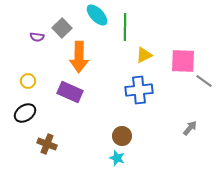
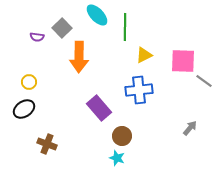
yellow circle: moved 1 px right, 1 px down
purple rectangle: moved 29 px right, 16 px down; rotated 25 degrees clockwise
black ellipse: moved 1 px left, 4 px up
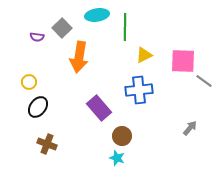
cyan ellipse: rotated 55 degrees counterclockwise
orange arrow: rotated 8 degrees clockwise
black ellipse: moved 14 px right, 2 px up; rotated 20 degrees counterclockwise
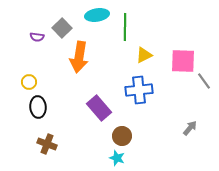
gray line: rotated 18 degrees clockwise
black ellipse: rotated 40 degrees counterclockwise
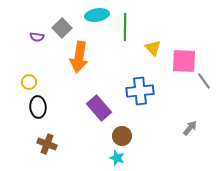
yellow triangle: moved 9 px right, 7 px up; rotated 48 degrees counterclockwise
pink square: moved 1 px right
blue cross: moved 1 px right, 1 px down
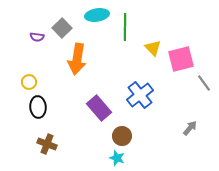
orange arrow: moved 2 px left, 2 px down
pink square: moved 3 px left, 2 px up; rotated 16 degrees counterclockwise
gray line: moved 2 px down
blue cross: moved 4 px down; rotated 32 degrees counterclockwise
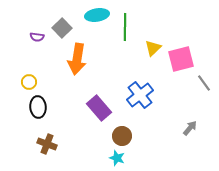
yellow triangle: rotated 30 degrees clockwise
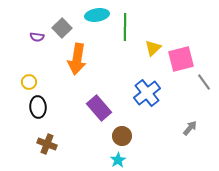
gray line: moved 1 px up
blue cross: moved 7 px right, 2 px up
cyan star: moved 1 px right, 2 px down; rotated 21 degrees clockwise
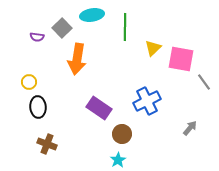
cyan ellipse: moved 5 px left
pink square: rotated 24 degrees clockwise
blue cross: moved 8 px down; rotated 12 degrees clockwise
purple rectangle: rotated 15 degrees counterclockwise
brown circle: moved 2 px up
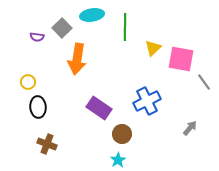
yellow circle: moved 1 px left
